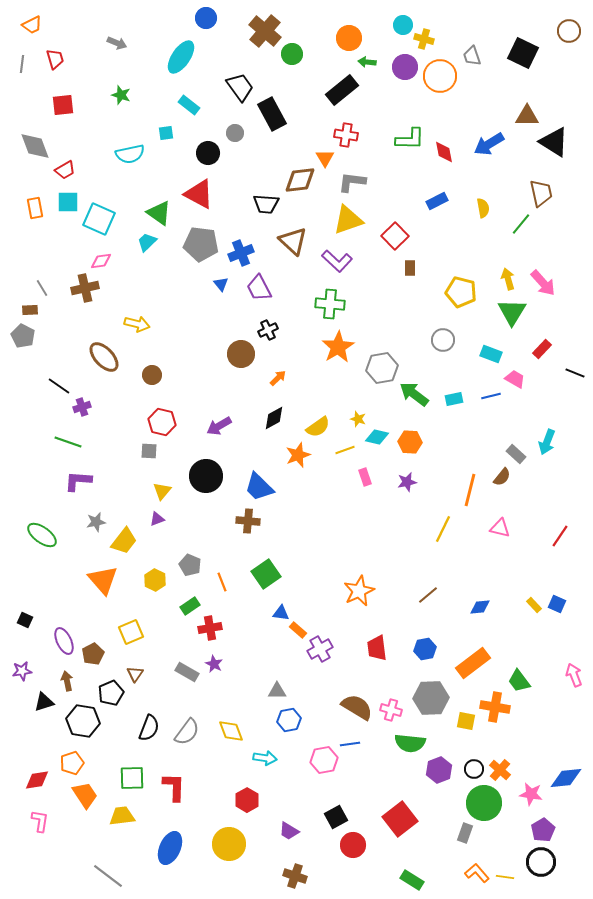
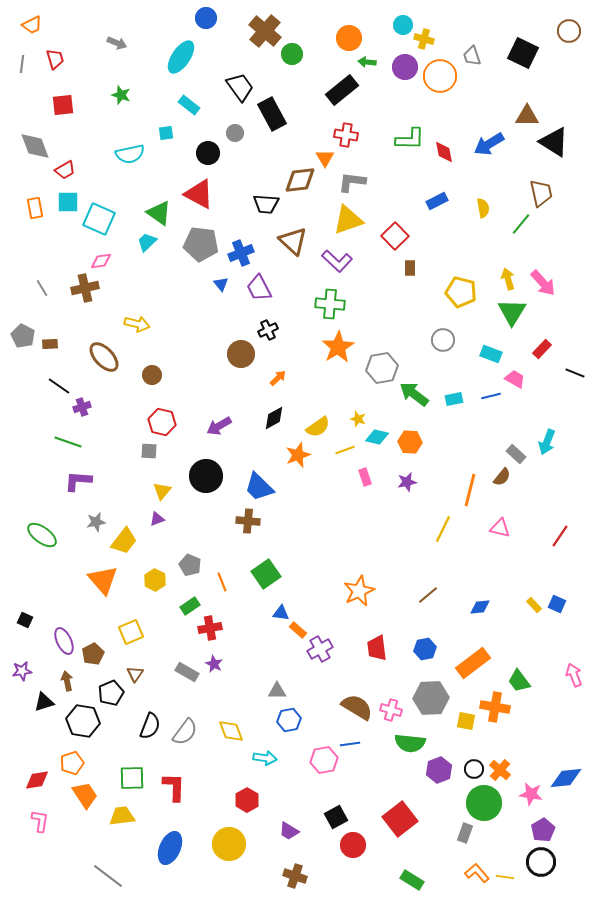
brown rectangle at (30, 310): moved 20 px right, 34 px down
black semicircle at (149, 728): moved 1 px right, 2 px up
gray semicircle at (187, 732): moved 2 px left
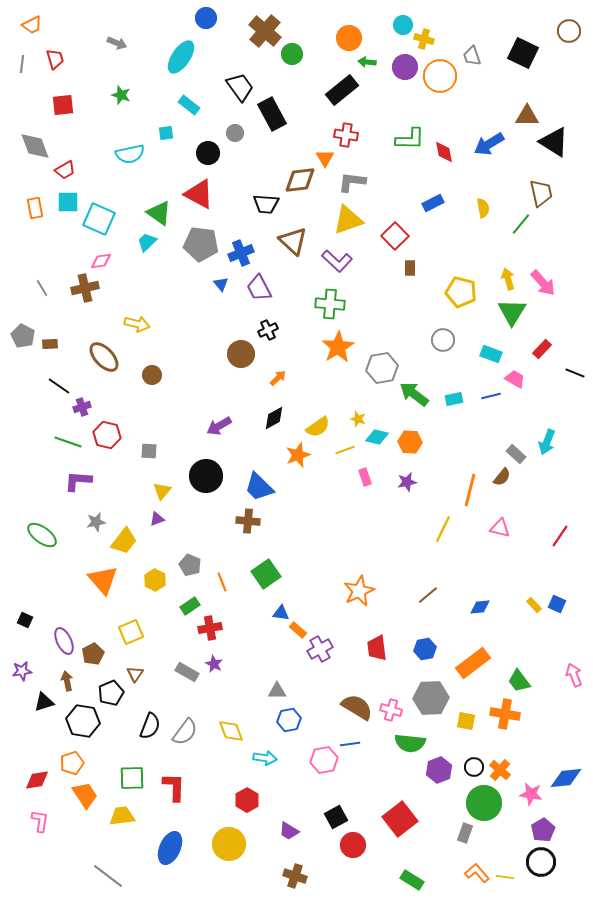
blue rectangle at (437, 201): moved 4 px left, 2 px down
red hexagon at (162, 422): moved 55 px left, 13 px down
orange cross at (495, 707): moved 10 px right, 7 px down
black circle at (474, 769): moved 2 px up
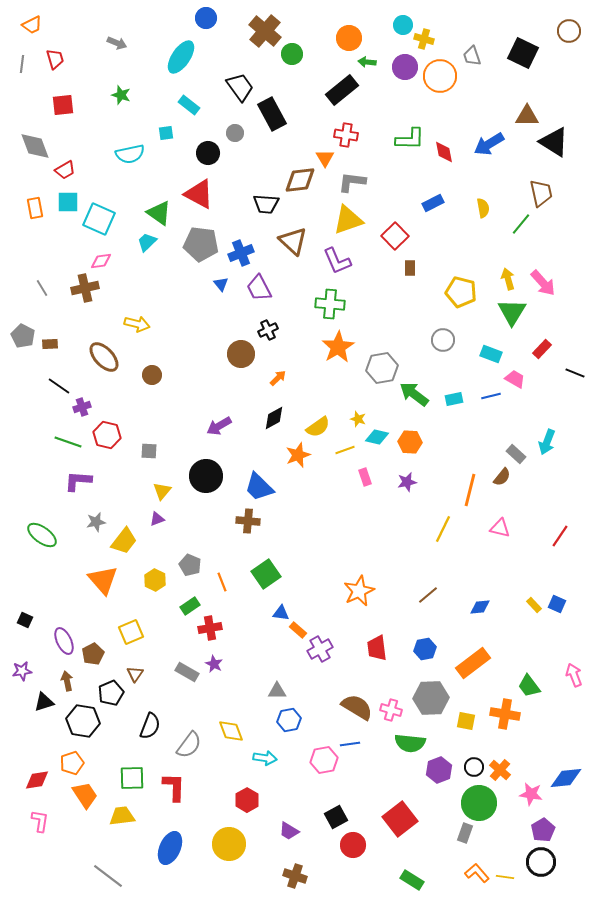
purple L-shape at (337, 261): rotated 24 degrees clockwise
green trapezoid at (519, 681): moved 10 px right, 5 px down
gray semicircle at (185, 732): moved 4 px right, 13 px down
green circle at (484, 803): moved 5 px left
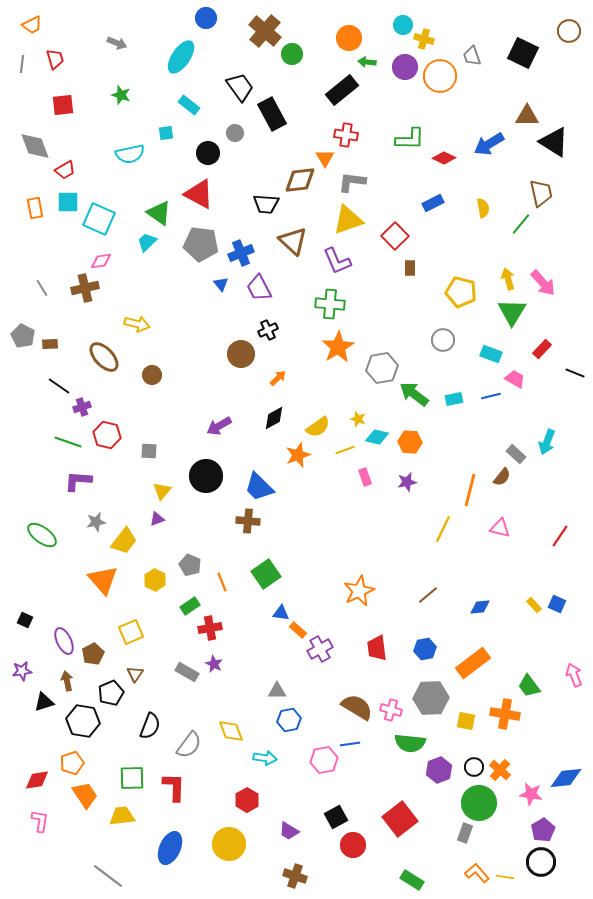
red diamond at (444, 152): moved 6 px down; rotated 55 degrees counterclockwise
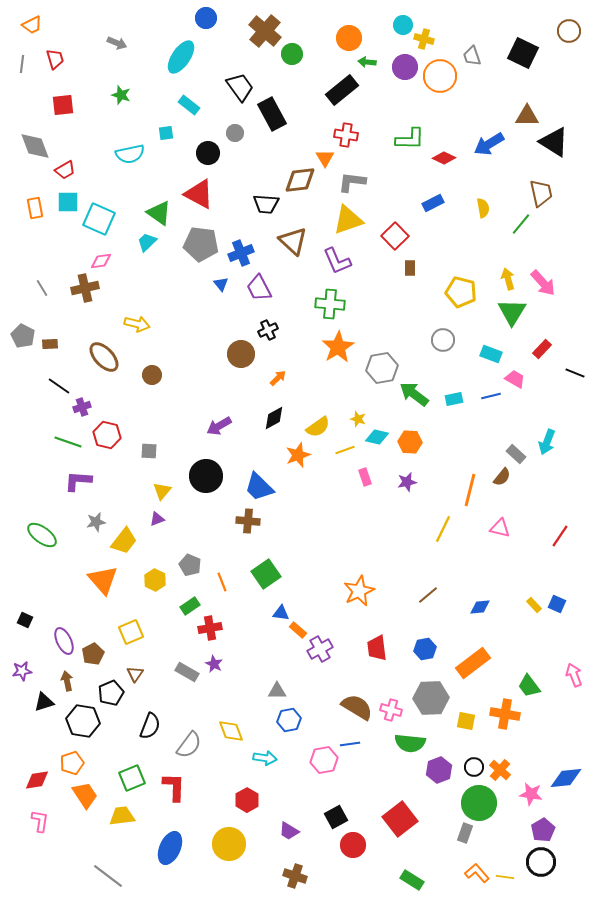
green square at (132, 778): rotated 20 degrees counterclockwise
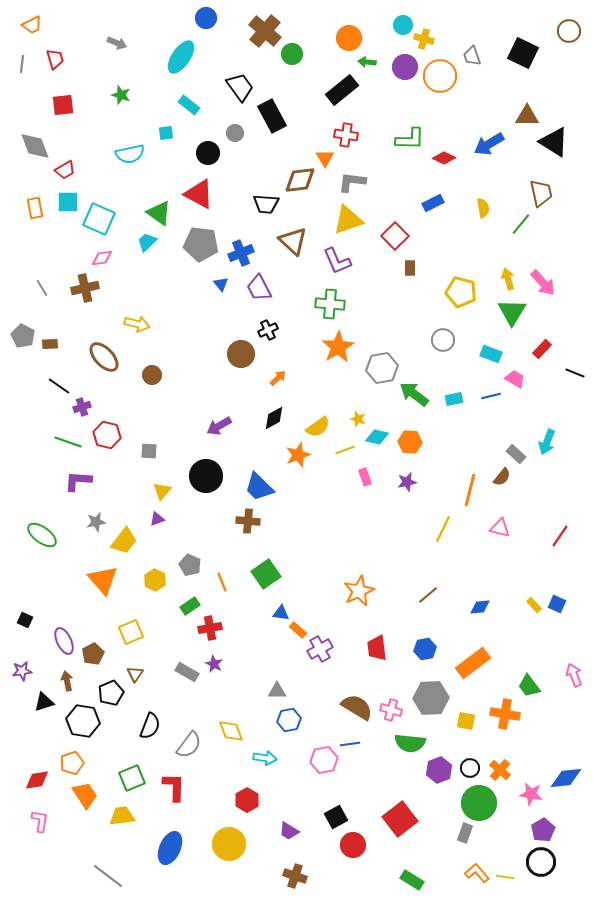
black rectangle at (272, 114): moved 2 px down
pink diamond at (101, 261): moved 1 px right, 3 px up
black circle at (474, 767): moved 4 px left, 1 px down
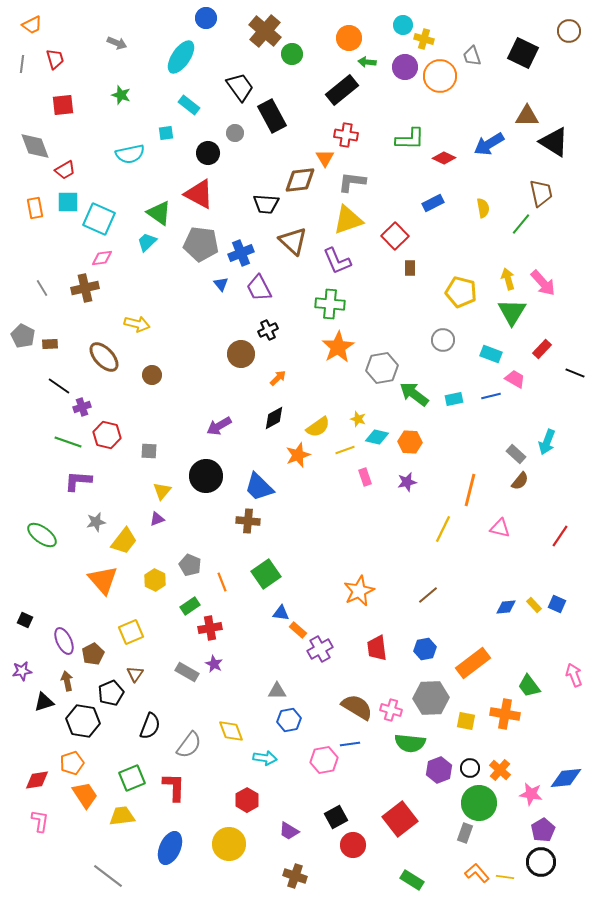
brown semicircle at (502, 477): moved 18 px right, 4 px down
blue diamond at (480, 607): moved 26 px right
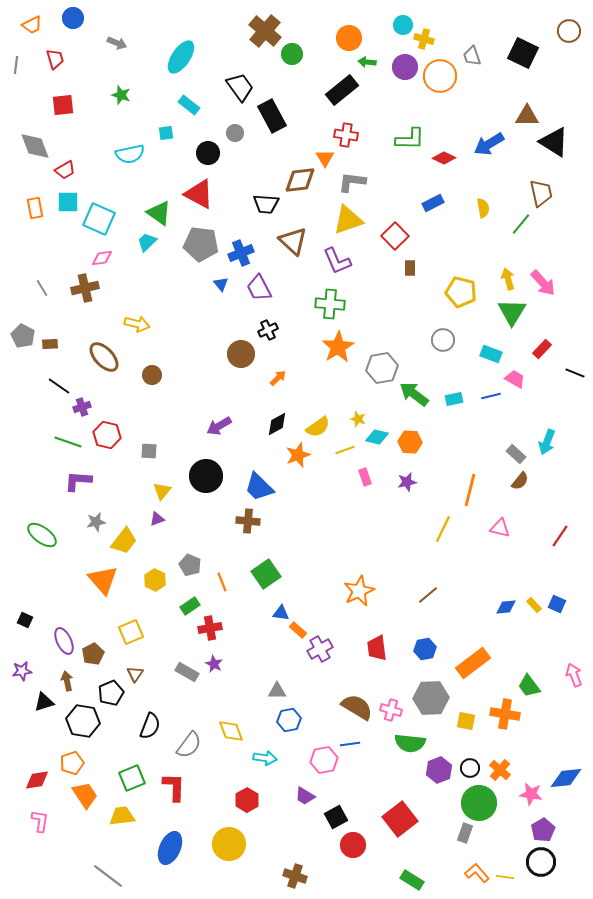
blue circle at (206, 18): moved 133 px left
gray line at (22, 64): moved 6 px left, 1 px down
black diamond at (274, 418): moved 3 px right, 6 px down
purple trapezoid at (289, 831): moved 16 px right, 35 px up
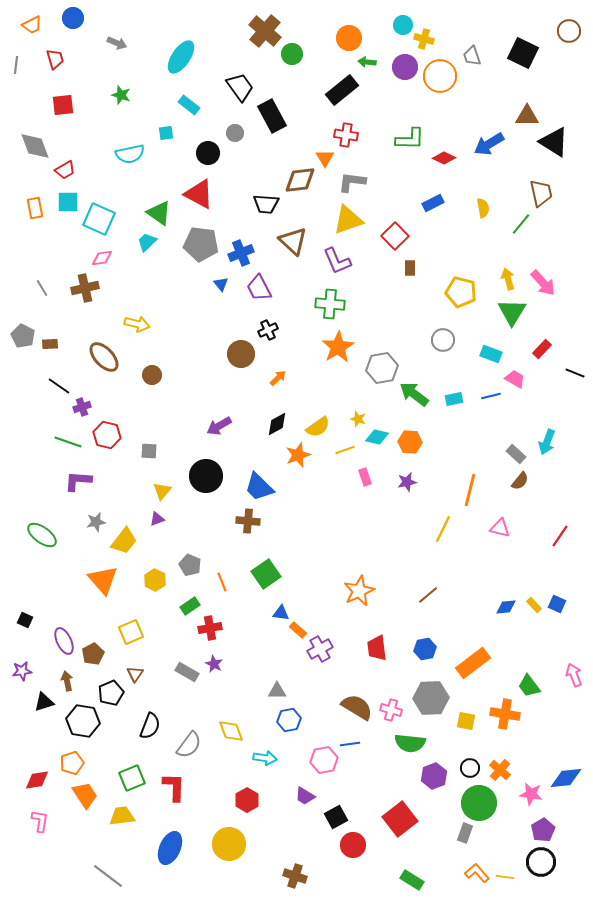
purple hexagon at (439, 770): moved 5 px left, 6 px down
